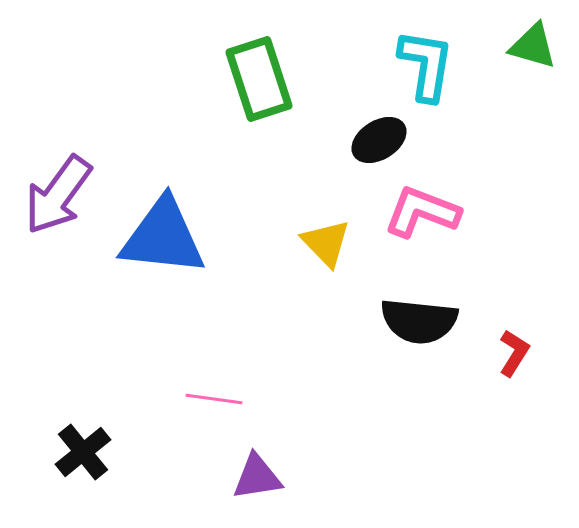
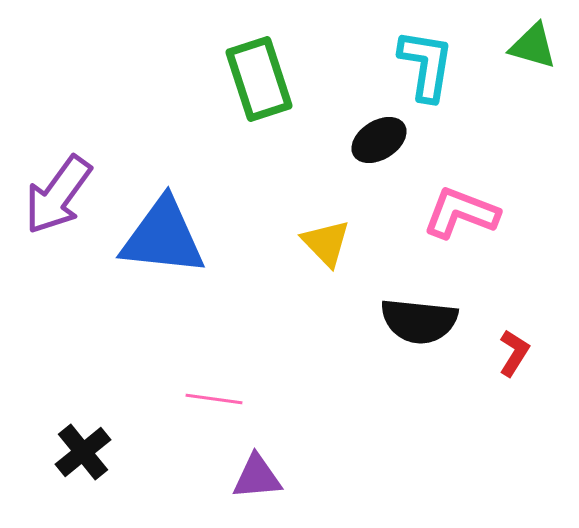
pink L-shape: moved 39 px right, 1 px down
purple triangle: rotated 4 degrees clockwise
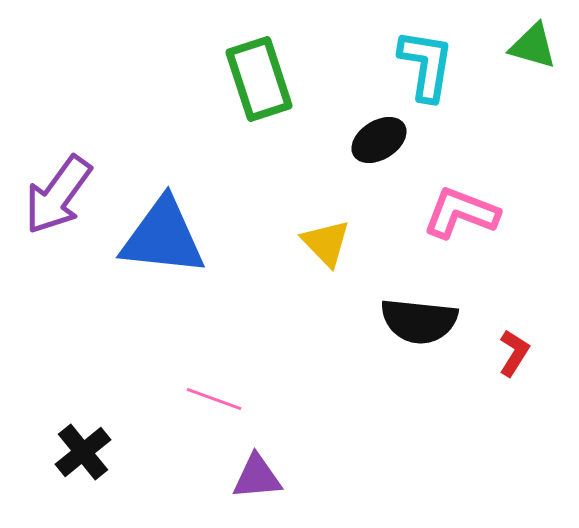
pink line: rotated 12 degrees clockwise
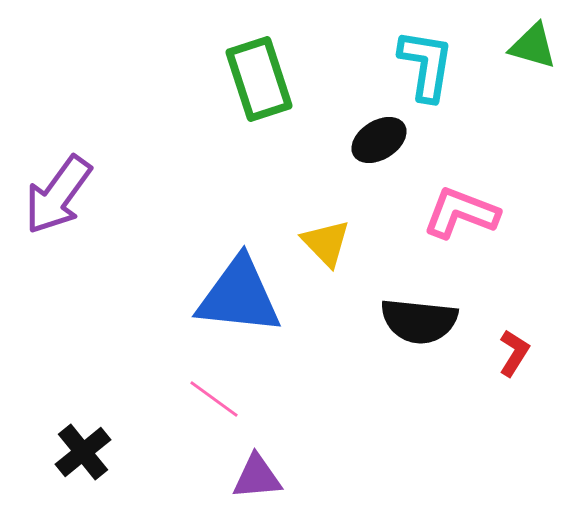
blue triangle: moved 76 px right, 59 px down
pink line: rotated 16 degrees clockwise
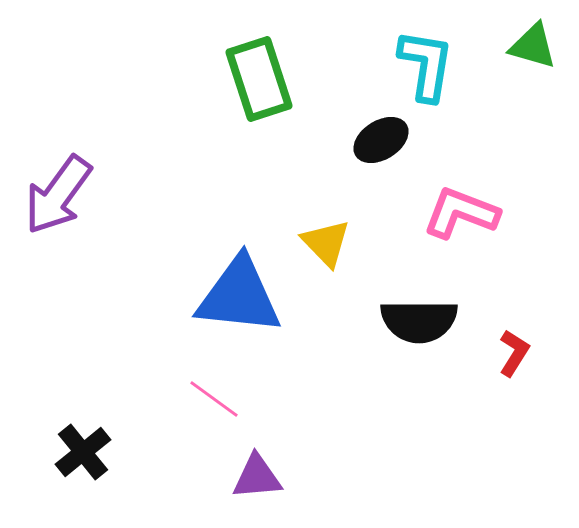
black ellipse: moved 2 px right
black semicircle: rotated 6 degrees counterclockwise
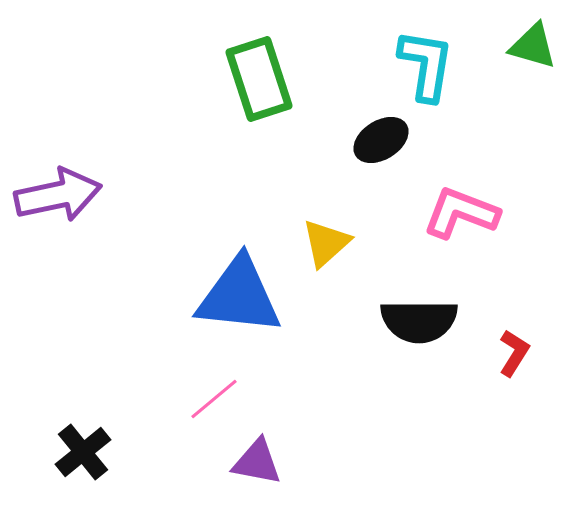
purple arrow: rotated 138 degrees counterclockwise
yellow triangle: rotated 32 degrees clockwise
pink line: rotated 76 degrees counterclockwise
purple triangle: moved 15 px up; rotated 16 degrees clockwise
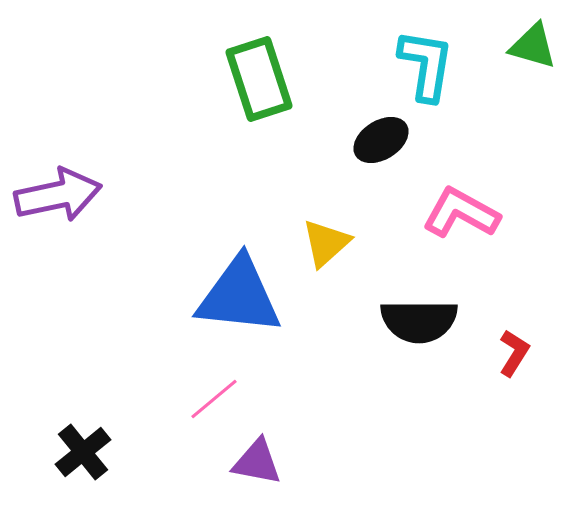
pink L-shape: rotated 8 degrees clockwise
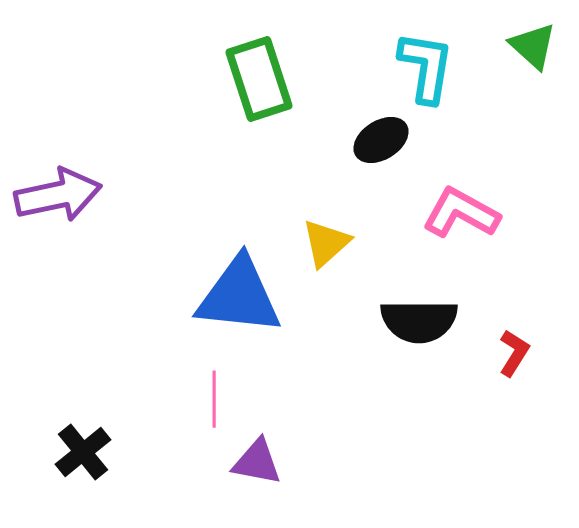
green triangle: rotated 26 degrees clockwise
cyan L-shape: moved 2 px down
pink line: rotated 50 degrees counterclockwise
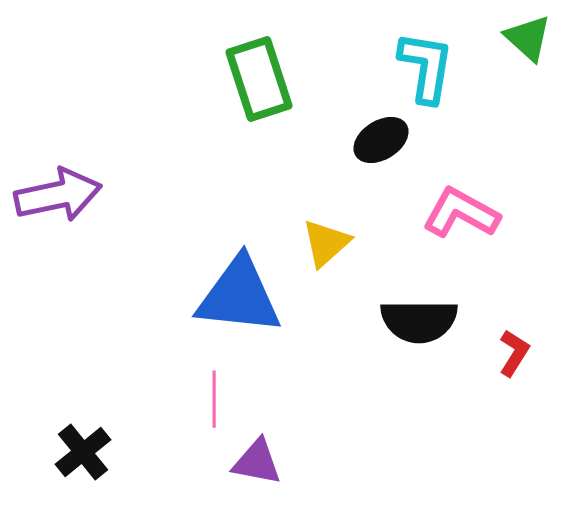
green triangle: moved 5 px left, 8 px up
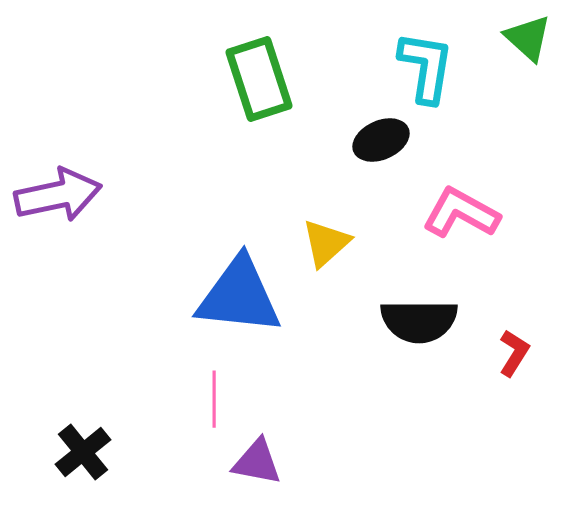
black ellipse: rotated 8 degrees clockwise
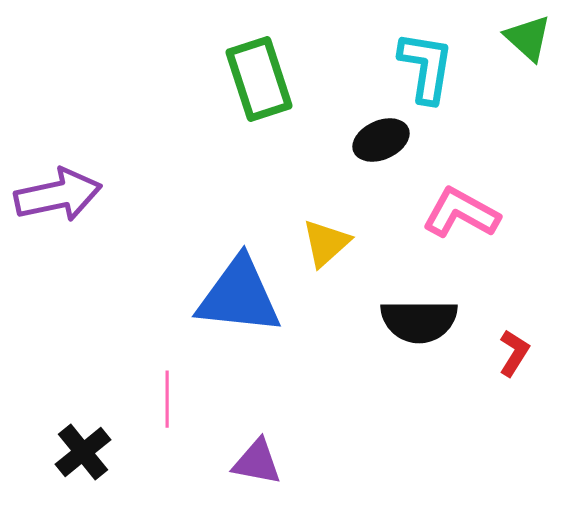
pink line: moved 47 px left
